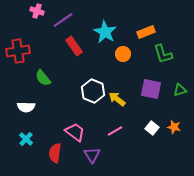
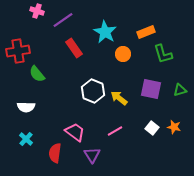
red rectangle: moved 2 px down
green semicircle: moved 6 px left, 4 px up
yellow arrow: moved 2 px right, 1 px up
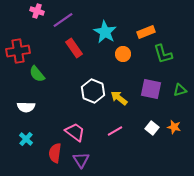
purple triangle: moved 11 px left, 5 px down
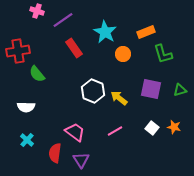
cyan cross: moved 1 px right, 1 px down
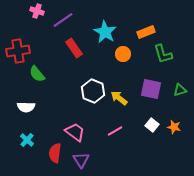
white square: moved 3 px up
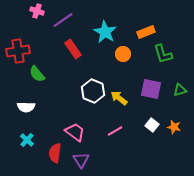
red rectangle: moved 1 px left, 1 px down
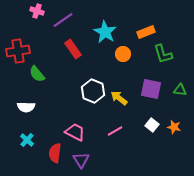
green triangle: rotated 24 degrees clockwise
pink trapezoid: rotated 10 degrees counterclockwise
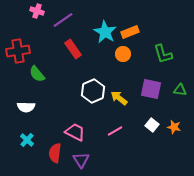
orange rectangle: moved 16 px left
white hexagon: rotated 15 degrees clockwise
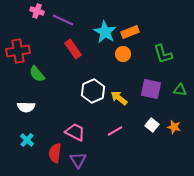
purple line: rotated 60 degrees clockwise
purple triangle: moved 3 px left
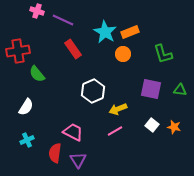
yellow arrow: moved 1 px left, 11 px down; rotated 60 degrees counterclockwise
white semicircle: rotated 60 degrees counterclockwise
pink trapezoid: moved 2 px left
cyan cross: rotated 24 degrees clockwise
